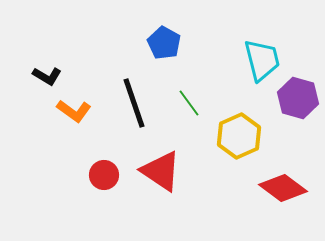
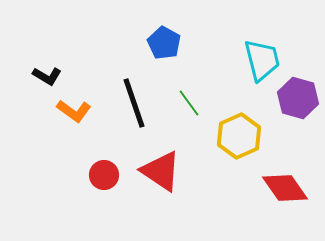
red diamond: moved 2 px right; rotated 18 degrees clockwise
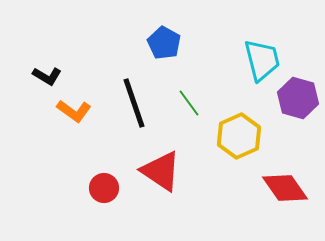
red circle: moved 13 px down
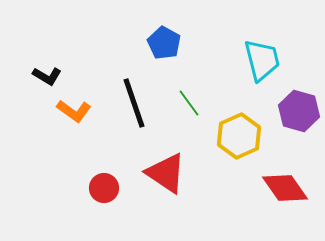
purple hexagon: moved 1 px right, 13 px down
red triangle: moved 5 px right, 2 px down
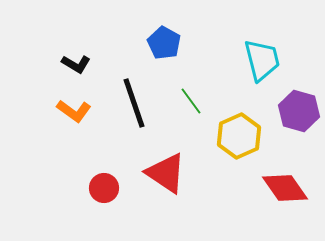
black L-shape: moved 29 px right, 12 px up
green line: moved 2 px right, 2 px up
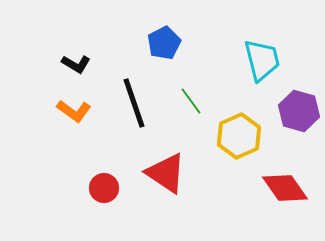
blue pentagon: rotated 16 degrees clockwise
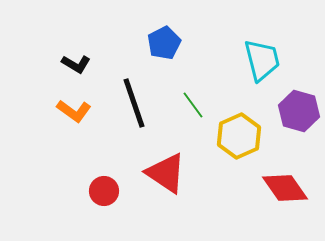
green line: moved 2 px right, 4 px down
red circle: moved 3 px down
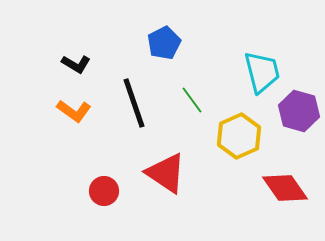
cyan trapezoid: moved 12 px down
green line: moved 1 px left, 5 px up
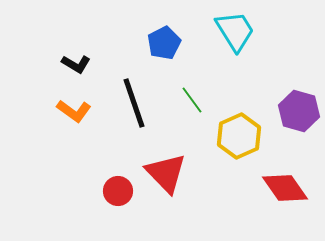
cyan trapezoid: moved 27 px left, 41 px up; rotated 18 degrees counterclockwise
red triangle: rotated 12 degrees clockwise
red circle: moved 14 px right
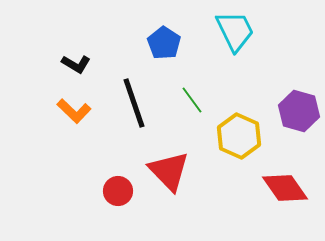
cyan trapezoid: rotated 6 degrees clockwise
blue pentagon: rotated 12 degrees counterclockwise
orange L-shape: rotated 8 degrees clockwise
yellow hexagon: rotated 12 degrees counterclockwise
red triangle: moved 3 px right, 2 px up
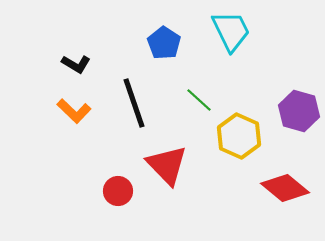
cyan trapezoid: moved 4 px left
green line: moved 7 px right; rotated 12 degrees counterclockwise
red triangle: moved 2 px left, 6 px up
red diamond: rotated 15 degrees counterclockwise
